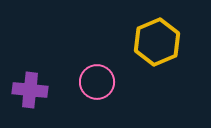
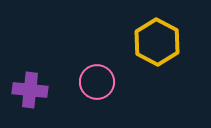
yellow hexagon: rotated 9 degrees counterclockwise
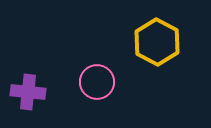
purple cross: moved 2 px left, 2 px down
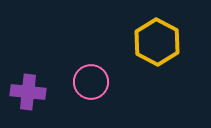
pink circle: moved 6 px left
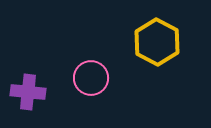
pink circle: moved 4 px up
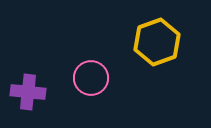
yellow hexagon: rotated 12 degrees clockwise
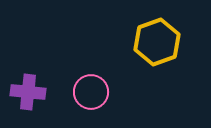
pink circle: moved 14 px down
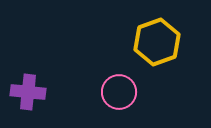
pink circle: moved 28 px right
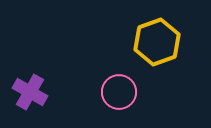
purple cross: moved 2 px right; rotated 24 degrees clockwise
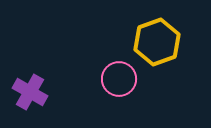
pink circle: moved 13 px up
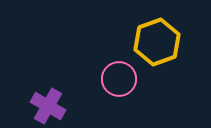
purple cross: moved 18 px right, 14 px down
